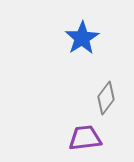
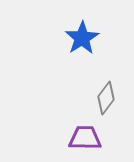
purple trapezoid: rotated 8 degrees clockwise
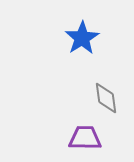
gray diamond: rotated 44 degrees counterclockwise
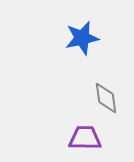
blue star: rotated 20 degrees clockwise
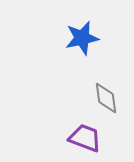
purple trapezoid: rotated 20 degrees clockwise
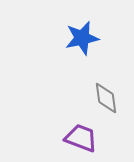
purple trapezoid: moved 4 px left
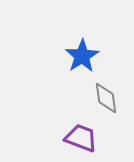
blue star: moved 18 px down; rotated 20 degrees counterclockwise
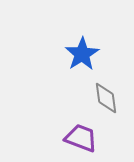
blue star: moved 2 px up
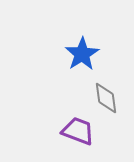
purple trapezoid: moved 3 px left, 7 px up
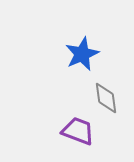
blue star: rotated 8 degrees clockwise
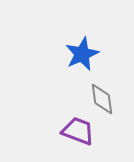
gray diamond: moved 4 px left, 1 px down
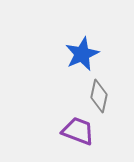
gray diamond: moved 3 px left, 3 px up; rotated 20 degrees clockwise
